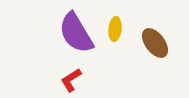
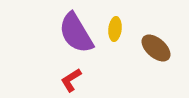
brown ellipse: moved 1 px right, 5 px down; rotated 12 degrees counterclockwise
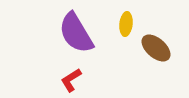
yellow ellipse: moved 11 px right, 5 px up
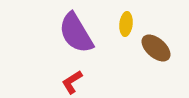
red L-shape: moved 1 px right, 2 px down
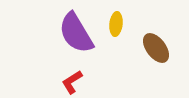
yellow ellipse: moved 10 px left
brown ellipse: rotated 12 degrees clockwise
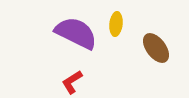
purple semicircle: rotated 147 degrees clockwise
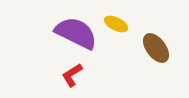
yellow ellipse: rotated 70 degrees counterclockwise
red L-shape: moved 7 px up
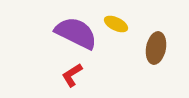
brown ellipse: rotated 48 degrees clockwise
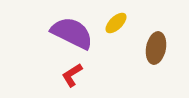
yellow ellipse: moved 1 px up; rotated 70 degrees counterclockwise
purple semicircle: moved 4 px left
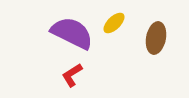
yellow ellipse: moved 2 px left
brown ellipse: moved 10 px up
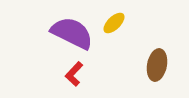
brown ellipse: moved 1 px right, 27 px down
red L-shape: moved 2 px right, 1 px up; rotated 15 degrees counterclockwise
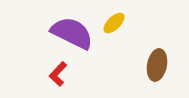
red L-shape: moved 16 px left
